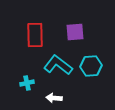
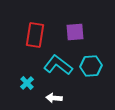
red rectangle: rotated 10 degrees clockwise
cyan cross: rotated 32 degrees counterclockwise
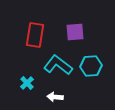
white arrow: moved 1 px right, 1 px up
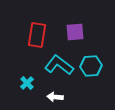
red rectangle: moved 2 px right
cyan L-shape: moved 1 px right
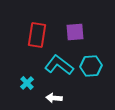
white arrow: moved 1 px left, 1 px down
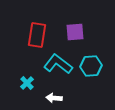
cyan L-shape: moved 1 px left, 1 px up
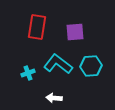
red rectangle: moved 8 px up
cyan cross: moved 1 px right, 10 px up; rotated 24 degrees clockwise
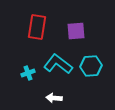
purple square: moved 1 px right, 1 px up
